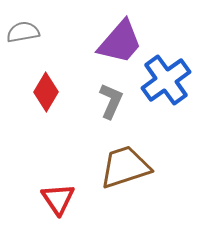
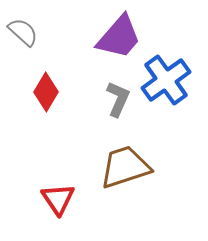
gray semicircle: rotated 52 degrees clockwise
purple trapezoid: moved 1 px left, 5 px up
gray L-shape: moved 7 px right, 2 px up
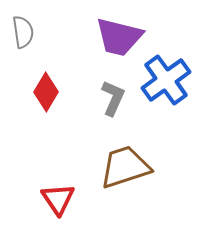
gray semicircle: rotated 40 degrees clockwise
purple trapezoid: rotated 63 degrees clockwise
gray L-shape: moved 5 px left, 1 px up
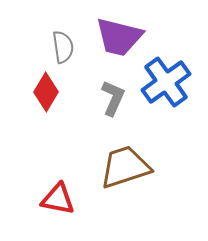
gray semicircle: moved 40 px right, 15 px down
blue cross: moved 2 px down
red triangle: rotated 45 degrees counterclockwise
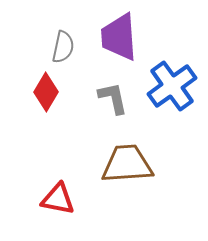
purple trapezoid: rotated 72 degrees clockwise
gray semicircle: rotated 20 degrees clockwise
blue cross: moved 6 px right, 4 px down
gray L-shape: rotated 36 degrees counterclockwise
brown trapezoid: moved 2 px right, 3 px up; rotated 14 degrees clockwise
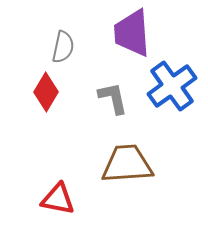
purple trapezoid: moved 13 px right, 4 px up
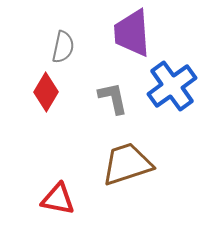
brown trapezoid: rotated 14 degrees counterclockwise
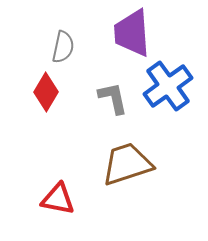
blue cross: moved 4 px left
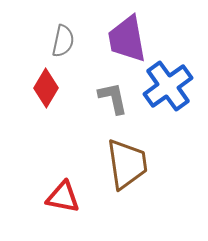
purple trapezoid: moved 5 px left, 6 px down; rotated 6 degrees counterclockwise
gray semicircle: moved 6 px up
red diamond: moved 4 px up
brown trapezoid: rotated 100 degrees clockwise
red triangle: moved 5 px right, 2 px up
